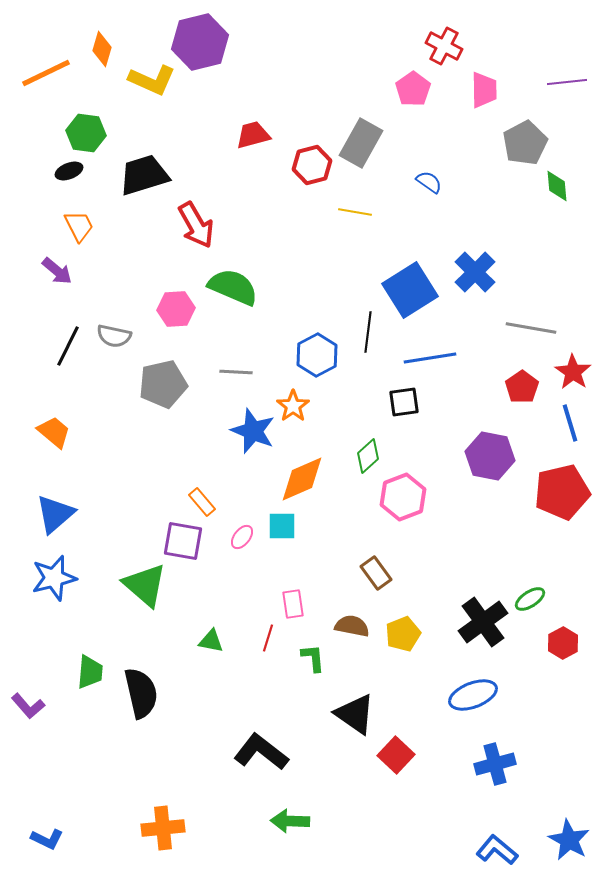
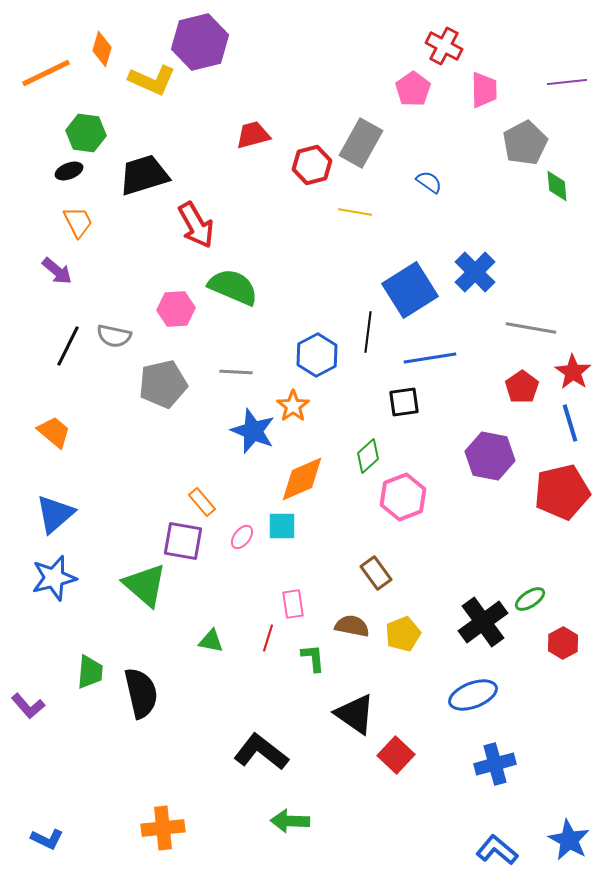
orange trapezoid at (79, 226): moved 1 px left, 4 px up
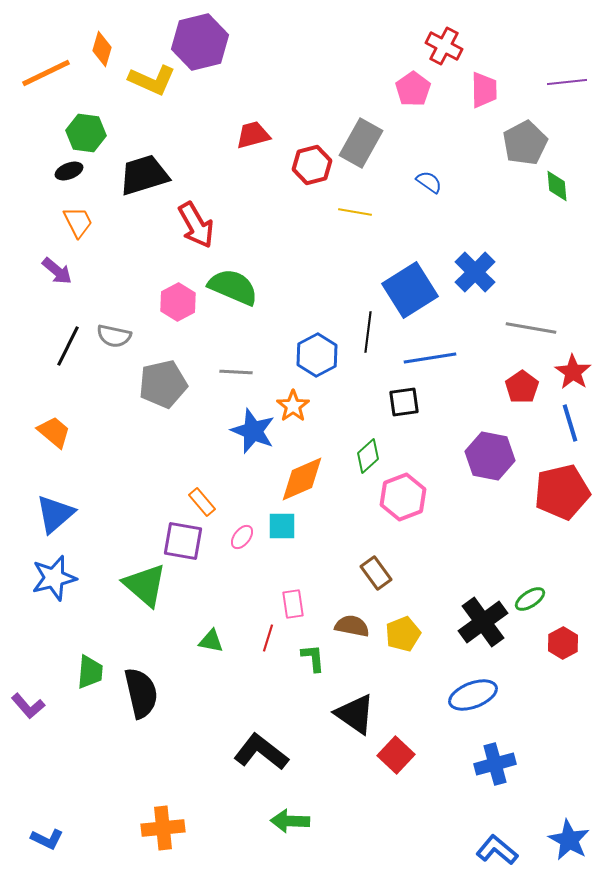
pink hexagon at (176, 309): moved 2 px right, 7 px up; rotated 24 degrees counterclockwise
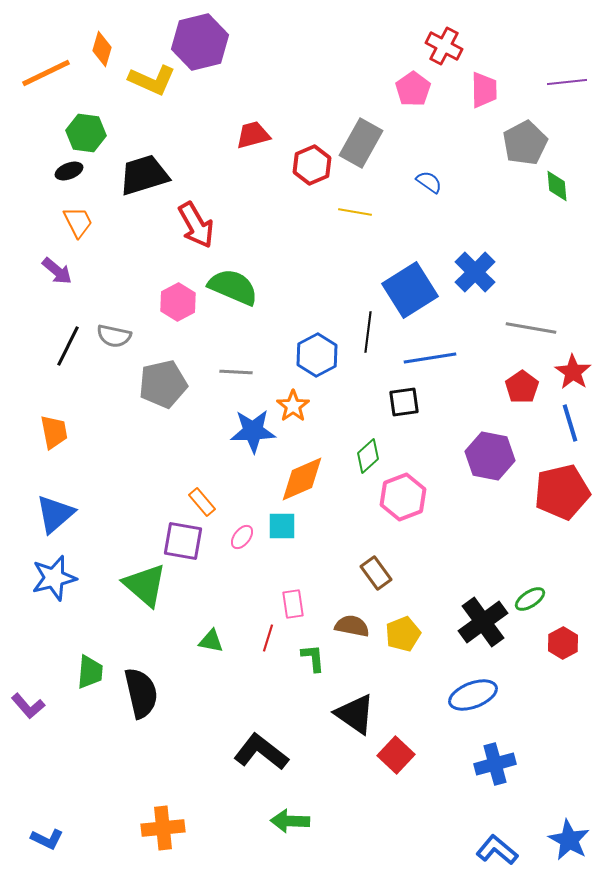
red hexagon at (312, 165): rotated 9 degrees counterclockwise
blue star at (253, 431): rotated 24 degrees counterclockwise
orange trapezoid at (54, 432): rotated 39 degrees clockwise
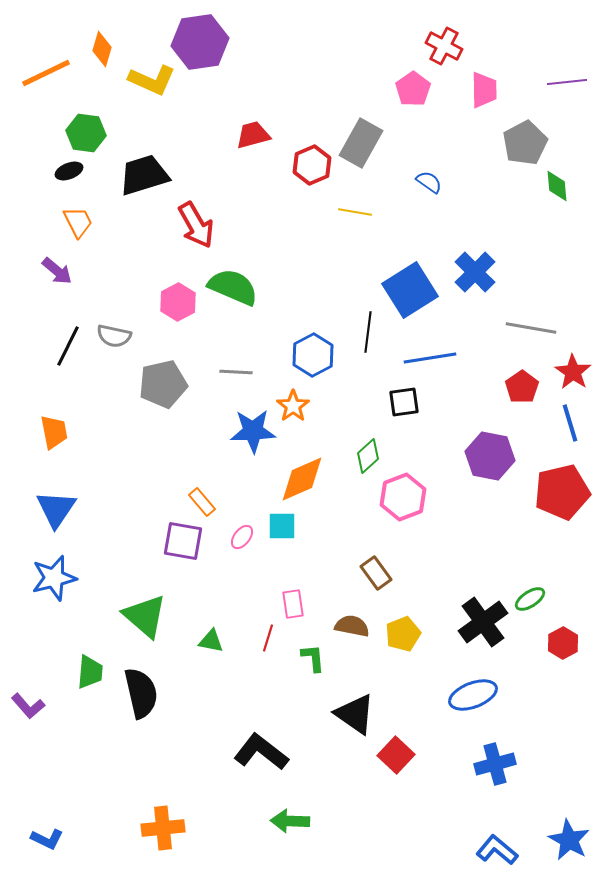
purple hexagon at (200, 42): rotated 6 degrees clockwise
blue hexagon at (317, 355): moved 4 px left
blue triangle at (55, 514): moved 1 px right, 5 px up; rotated 15 degrees counterclockwise
green triangle at (145, 585): moved 31 px down
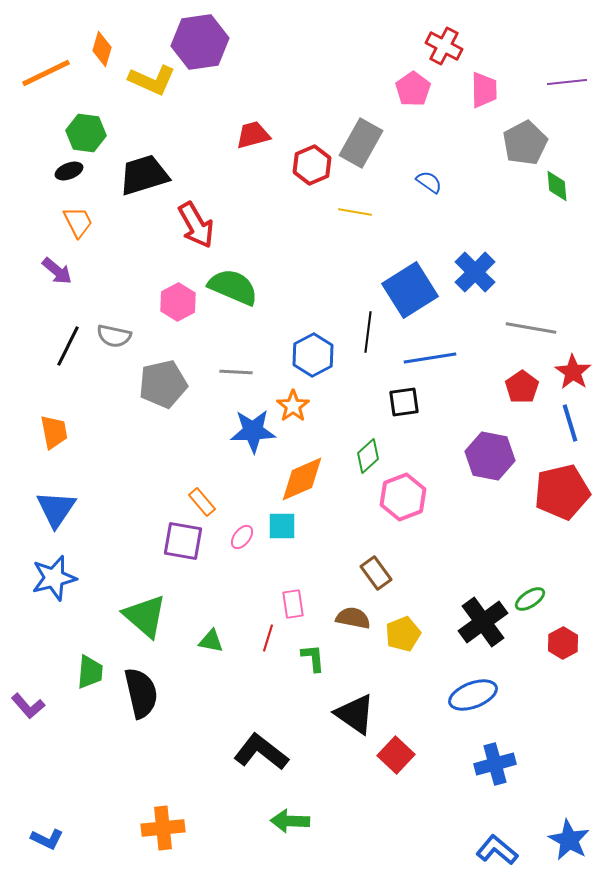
brown semicircle at (352, 626): moved 1 px right, 8 px up
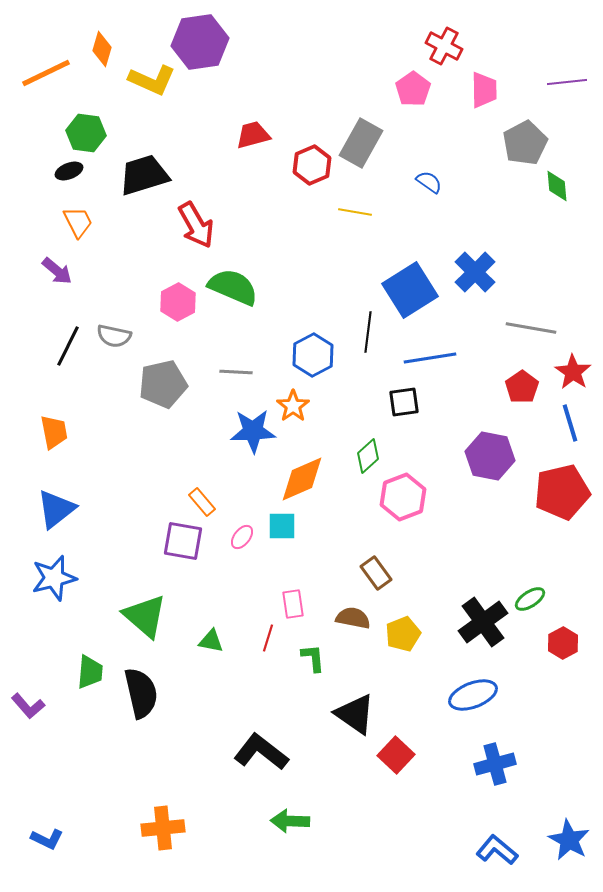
blue triangle at (56, 509): rotated 18 degrees clockwise
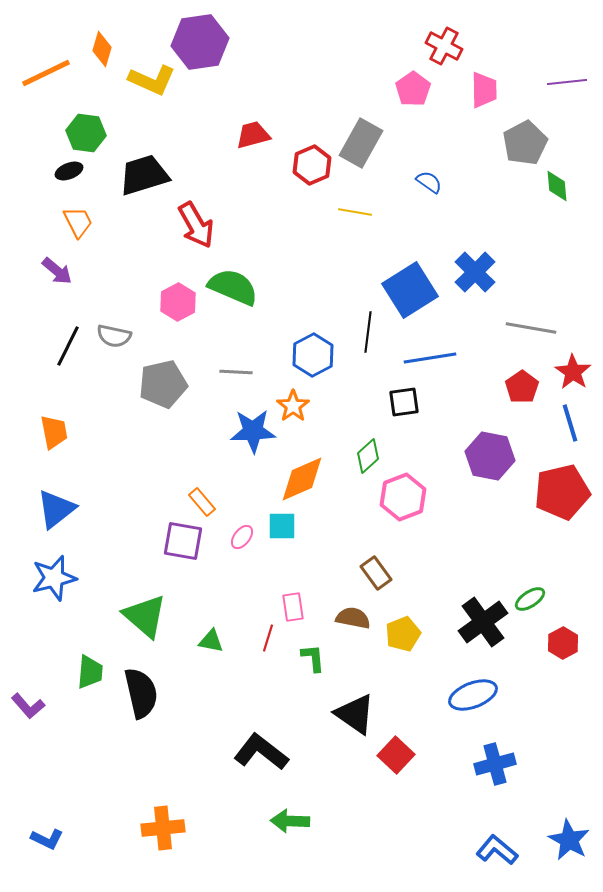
pink rectangle at (293, 604): moved 3 px down
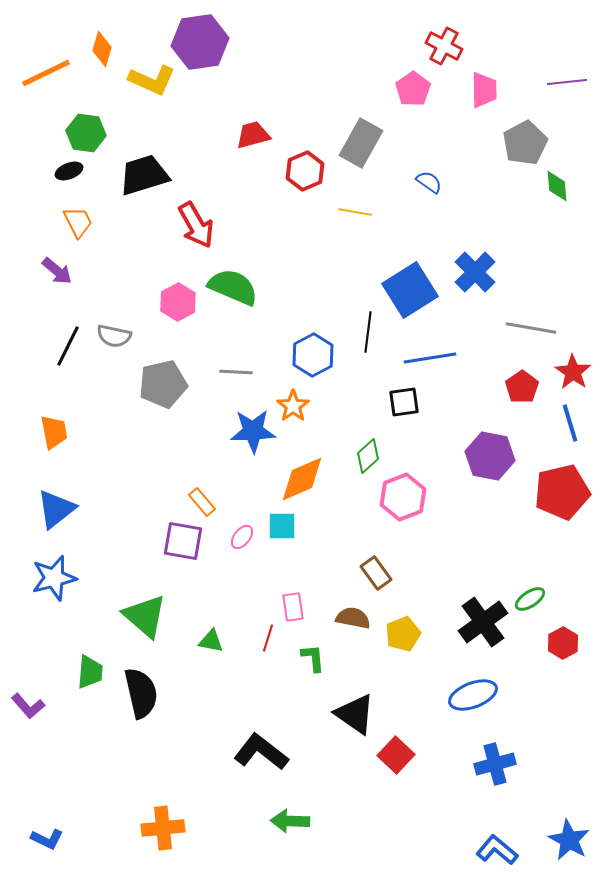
red hexagon at (312, 165): moved 7 px left, 6 px down
